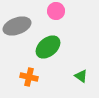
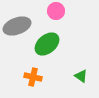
green ellipse: moved 1 px left, 3 px up
orange cross: moved 4 px right
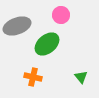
pink circle: moved 5 px right, 4 px down
green triangle: moved 1 px down; rotated 16 degrees clockwise
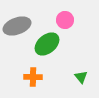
pink circle: moved 4 px right, 5 px down
orange cross: rotated 12 degrees counterclockwise
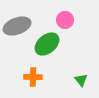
green triangle: moved 3 px down
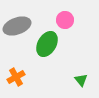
green ellipse: rotated 20 degrees counterclockwise
orange cross: moved 17 px left; rotated 30 degrees counterclockwise
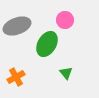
green triangle: moved 15 px left, 7 px up
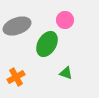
green triangle: rotated 32 degrees counterclockwise
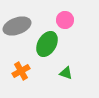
orange cross: moved 5 px right, 6 px up
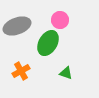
pink circle: moved 5 px left
green ellipse: moved 1 px right, 1 px up
